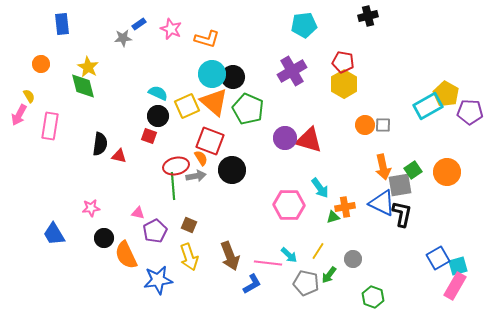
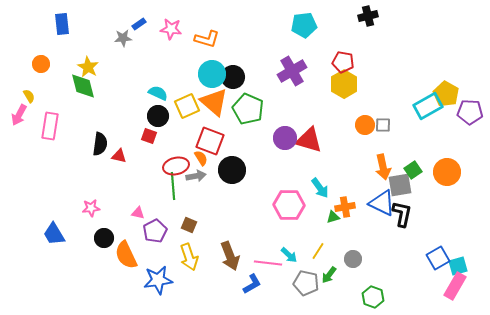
pink star at (171, 29): rotated 15 degrees counterclockwise
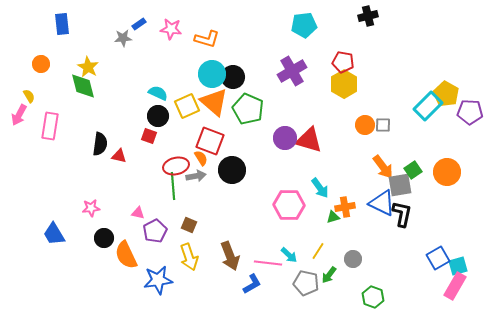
cyan rectangle at (428, 106): rotated 16 degrees counterclockwise
orange arrow at (383, 167): rotated 25 degrees counterclockwise
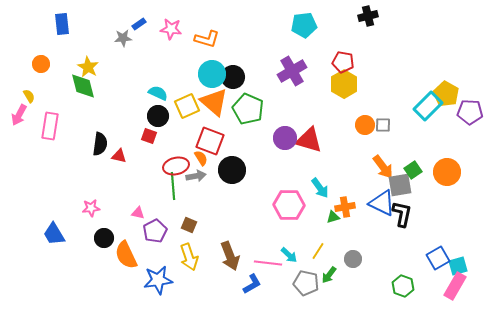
green hexagon at (373, 297): moved 30 px right, 11 px up
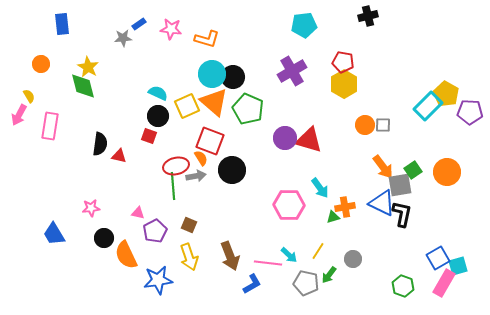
pink rectangle at (455, 286): moved 11 px left, 3 px up
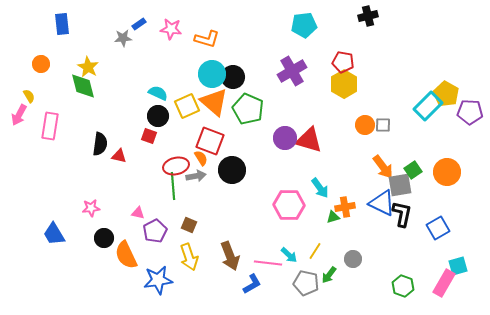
yellow line at (318, 251): moved 3 px left
blue square at (438, 258): moved 30 px up
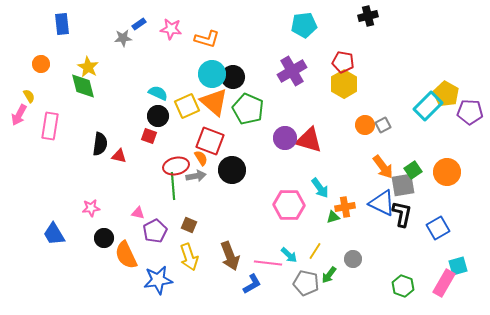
gray square at (383, 125): rotated 28 degrees counterclockwise
gray square at (400, 185): moved 3 px right
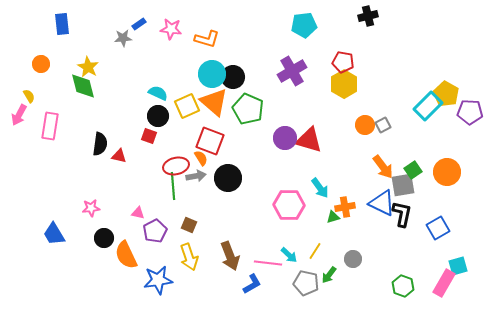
black circle at (232, 170): moved 4 px left, 8 px down
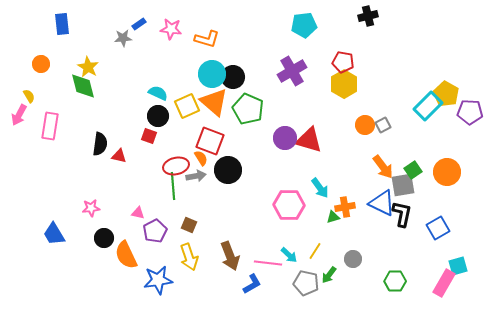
black circle at (228, 178): moved 8 px up
green hexagon at (403, 286): moved 8 px left, 5 px up; rotated 20 degrees counterclockwise
